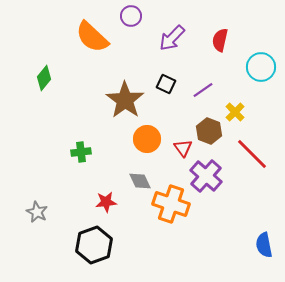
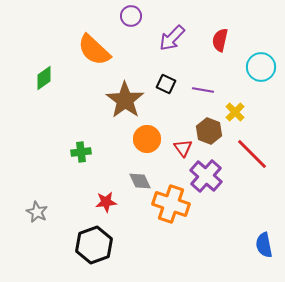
orange semicircle: moved 2 px right, 13 px down
green diamond: rotated 15 degrees clockwise
purple line: rotated 45 degrees clockwise
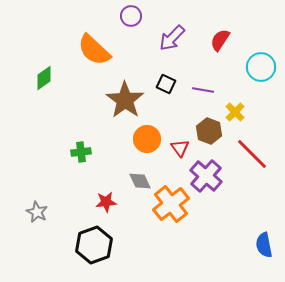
red semicircle: rotated 20 degrees clockwise
red triangle: moved 3 px left
orange cross: rotated 33 degrees clockwise
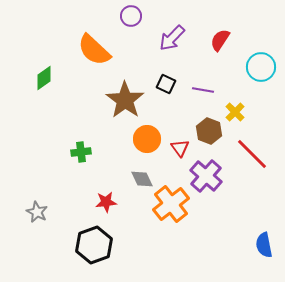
gray diamond: moved 2 px right, 2 px up
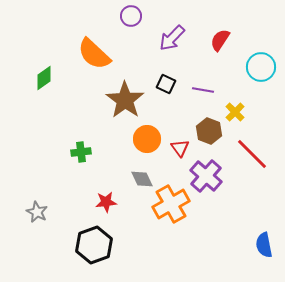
orange semicircle: moved 4 px down
orange cross: rotated 9 degrees clockwise
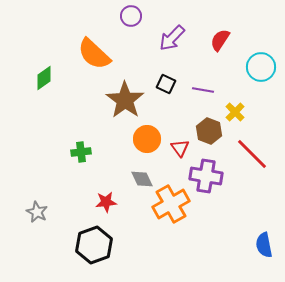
purple cross: rotated 32 degrees counterclockwise
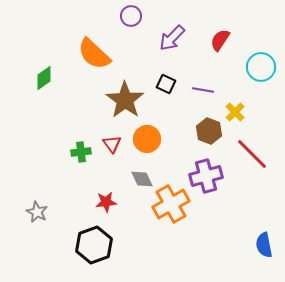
red triangle: moved 68 px left, 4 px up
purple cross: rotated 24 degrees counterclockwise
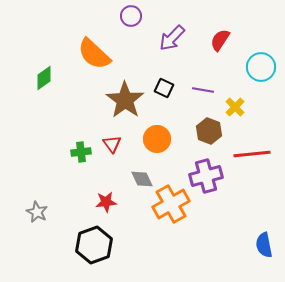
black square: moved 2 px left, 4 px down
yellow cross: moved 5 px up
orange circle: moved 10 px right
red line: rotated 51 degrees counterclockwise
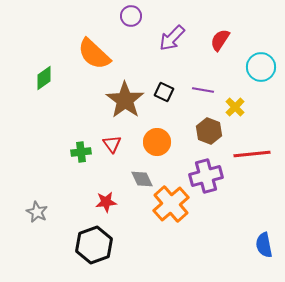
black square: moved 4 px down
orange circle: moved 3 px down
orange cross: rotated 12 degrees counterclockwise
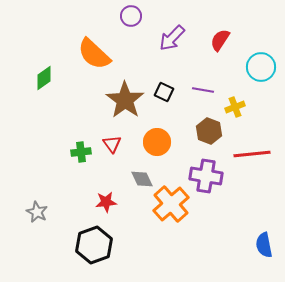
yellow cross: rotated 24 degrees clockwise
purple cross: rotated 24 degrees clockwise
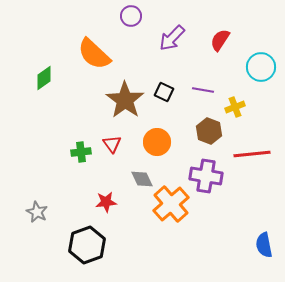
black hexagon: moved 7 px left
